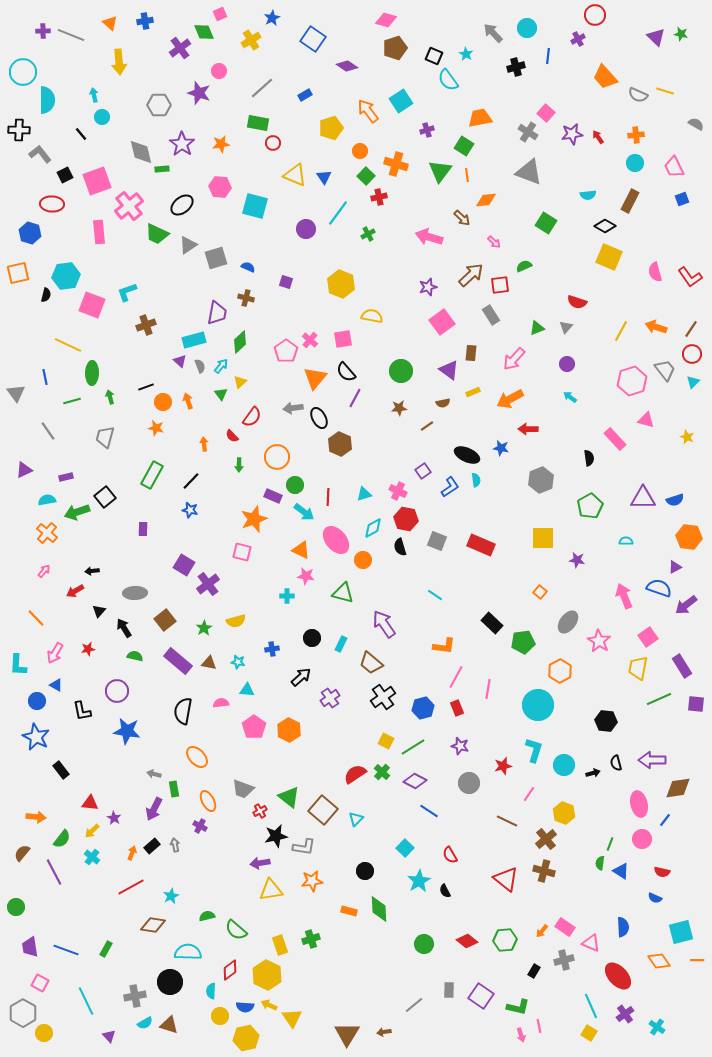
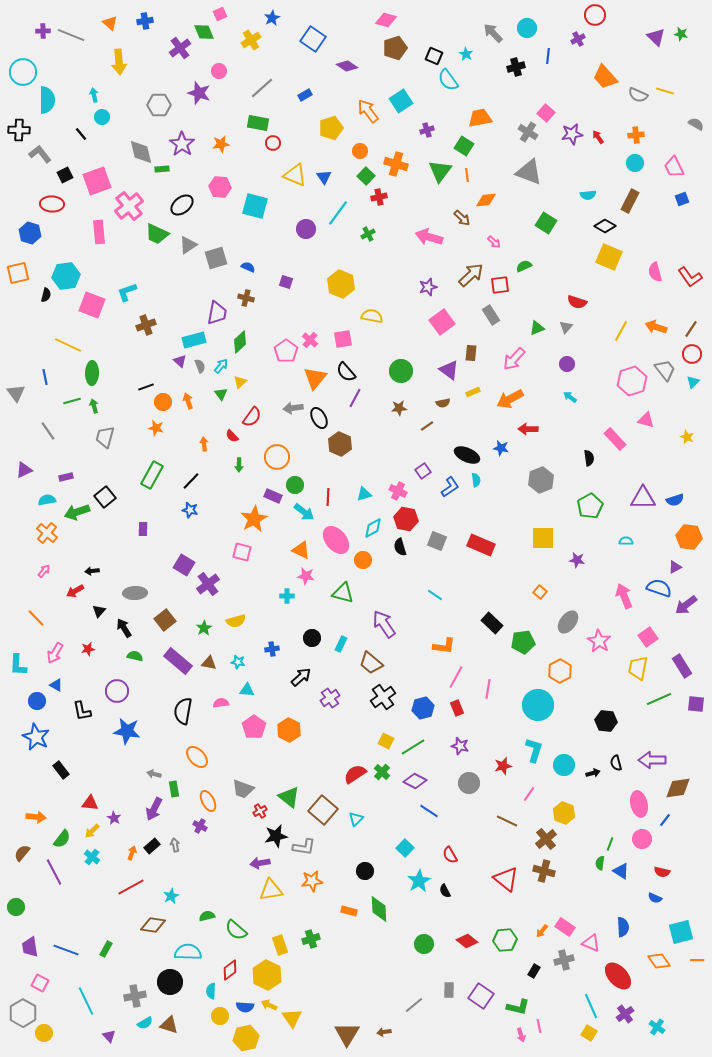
green arrow at (110, 397): moved 16 px left, 9 px down
orange star at (254, 519): rotated 8 degrees counterclockwise
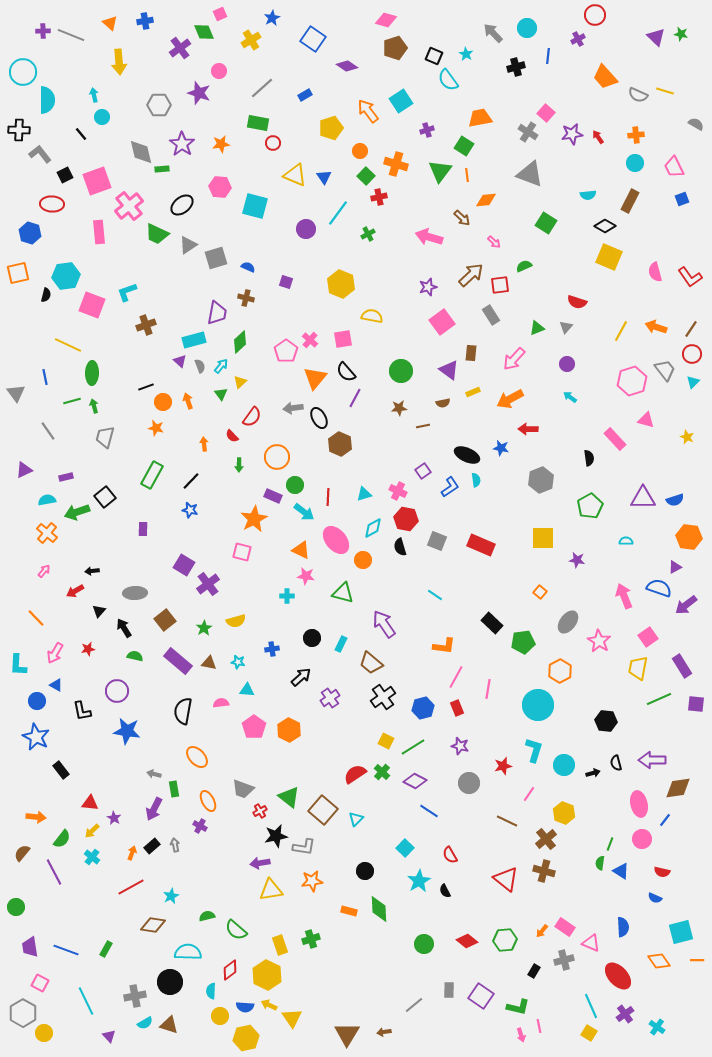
gray triangle at (529, 172): moved 1 px right, 2 px down
brown line at (427, 426): moved 4 px left; rotated 24 degrees clockwise
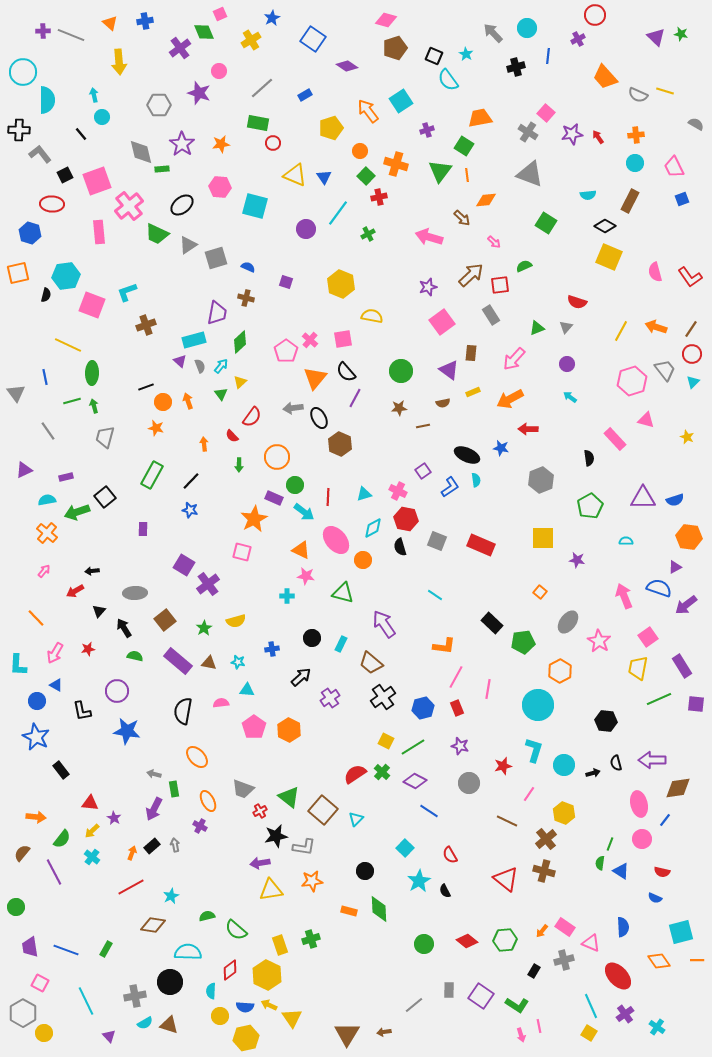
purple rectangle at (273, 496): moved 1 px right, 2 px down
green L-shape at (518, 1007): moved 1 px left, 2 px up; rotated 20 degrees clockwise
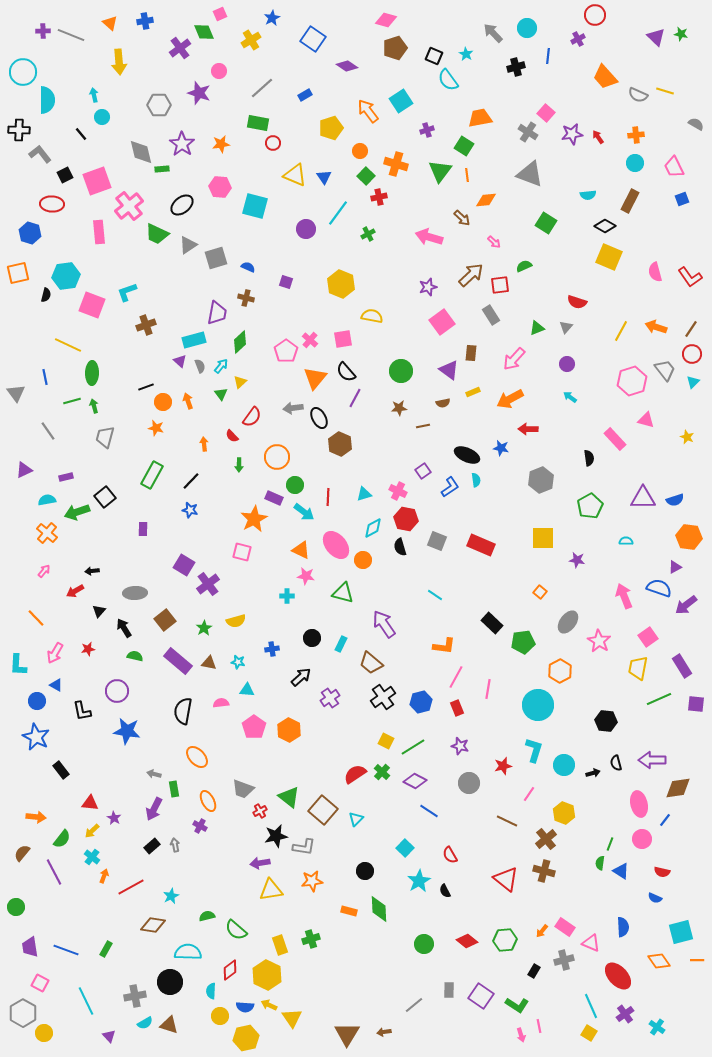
pink ellipse at (336, 540): moved 5 px down
blue hexagon at (423, 708): moved 2 px left, 6 px up
orange arrow at (132, 853): moved 28 px left, 23 px down
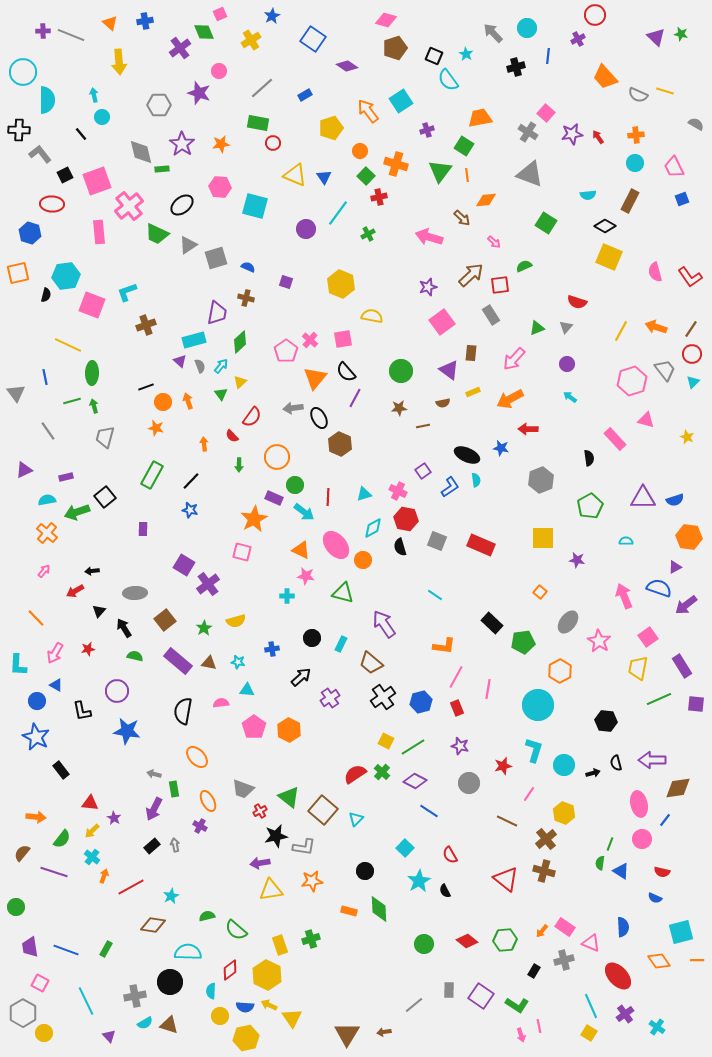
blue star at (272, 18): moved 2 px up
purple line at (54, 872): rotated 44 degrees counterclockwise
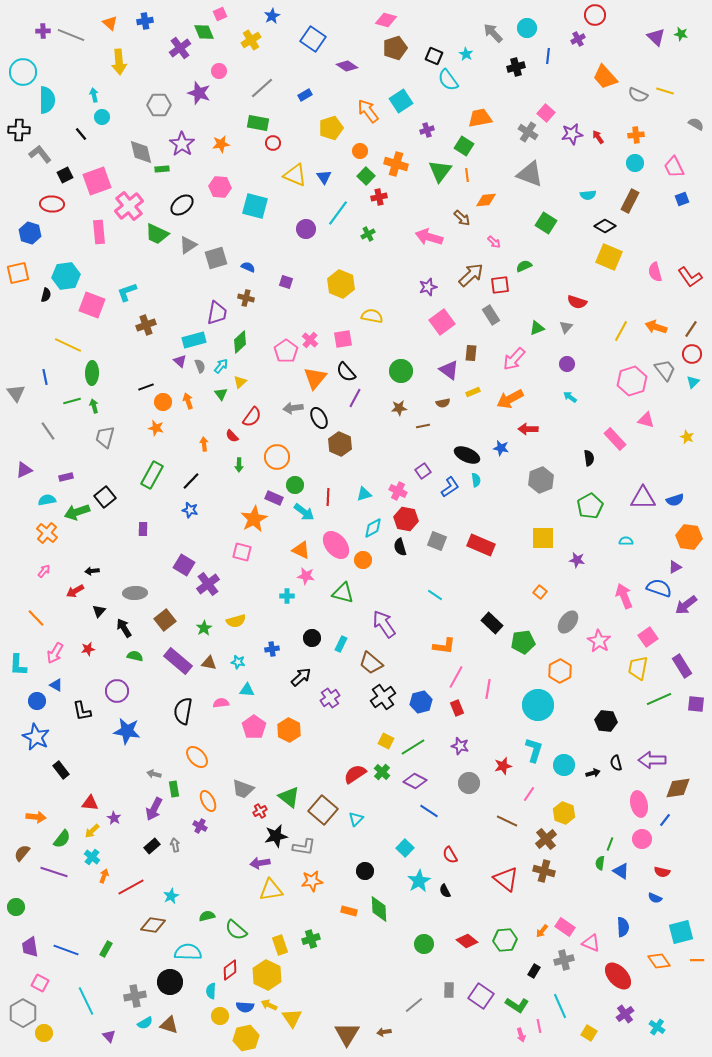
cyan line at (591, 1006): moved 31 px left
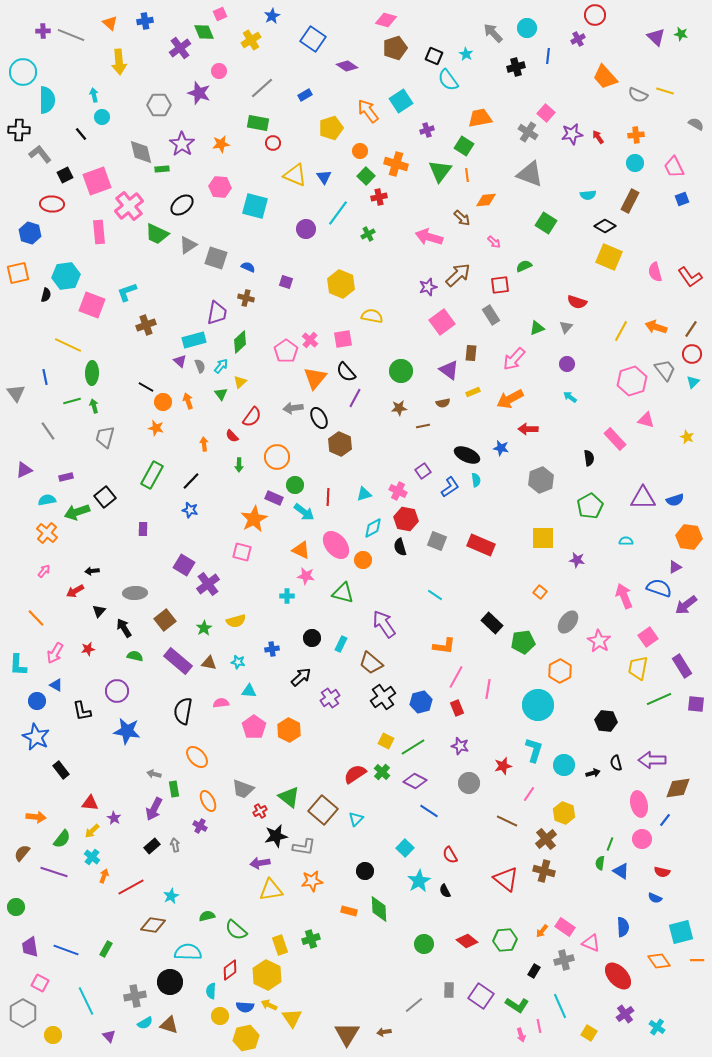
gray square at (216, 258): rotated 35 degrees clockwise
brown arrow at (471, 275): moved 13 px left
black line at (146, 387): rotated 49 degrees clockwise
cyan triangle at (247, 690): moved 2 px right, 1 px down
yellow circle at (44, 1033): moved 9 px right, 2 px down
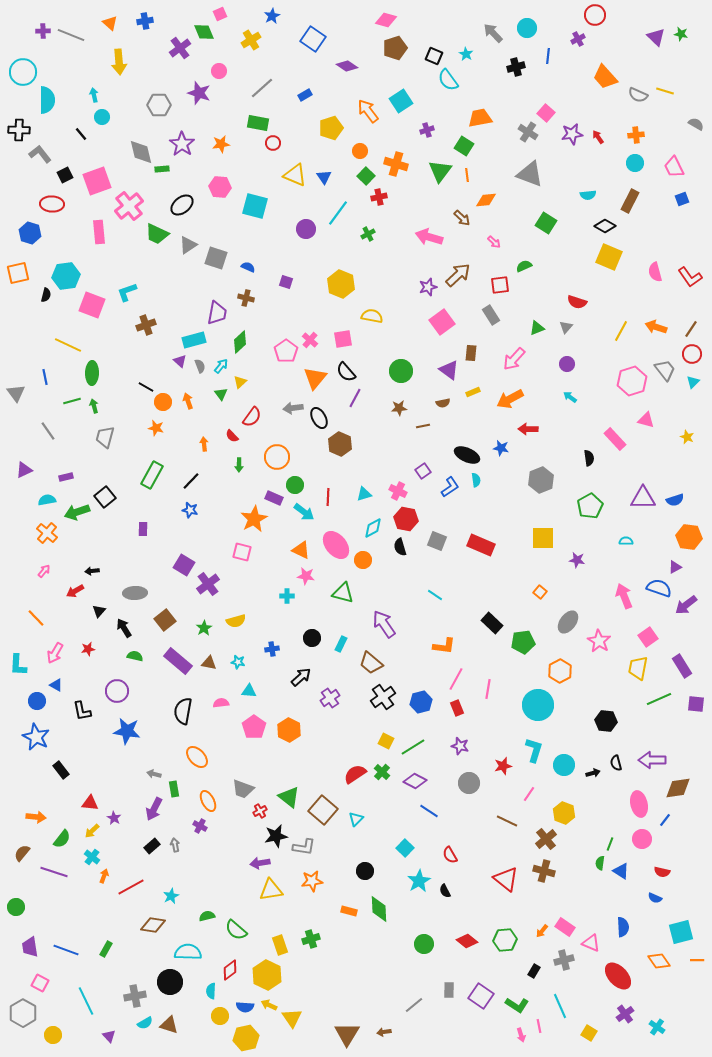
pink line at (456, 677): moved 2 px down
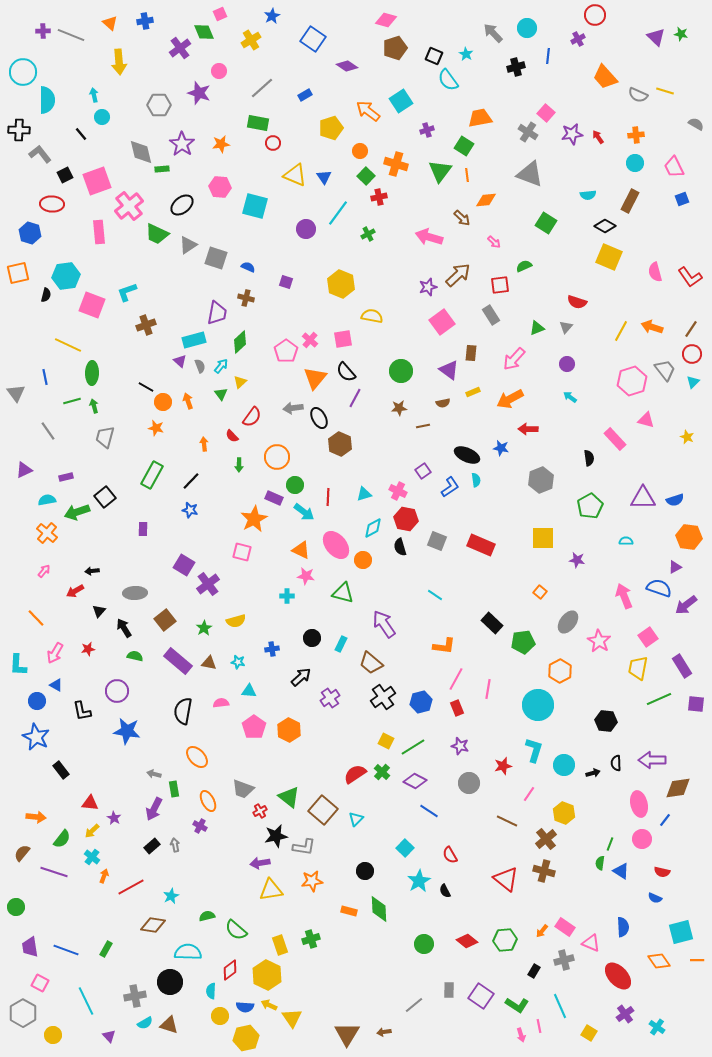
orange arrow at (368, 111): rotated 15 degrees counterclockwise
orange arrow at (656, 327): moved 4 px left
black semicircle at (616, 763): rotated 14 degrees clockwise
